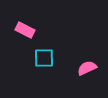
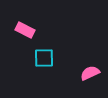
pink semicircle: moved 3 px right, 5 px down
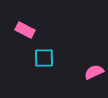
pink semicircle: moved 4 px right, 1 px up
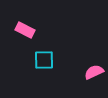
cyan square: moved 2 px down
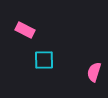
pink semicircle: rotated 48 degrees counterclockwise
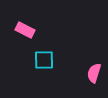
pink semicircle: moved 1 px down
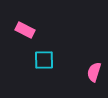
pink semicircle: moved 1 px up
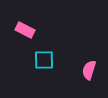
pink semicircle: moved 5 px left, 2 px up
